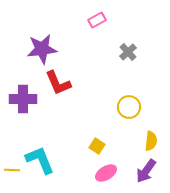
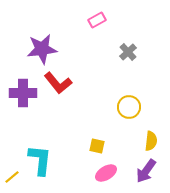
red L-shape: rotated 16 degrees counterclockwise
purple cross: moved 6 px up
yellow square: rotated 21 degrees counterclockwise
cyan L-shape: rotated 28 degrees clockwise
yellow line: moved 7 px down; rotated 42 degrees counterclockwise
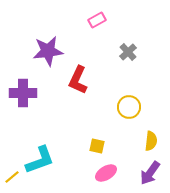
purple star: moved 6 px right, 2 px down
red L-shape: moved 20 px right, 3 px up; rotated 64 degrees clockwise
cyan L-shape: rotated 64 degrees clockwise
purple arrow: moved 4 px right, 2 px down
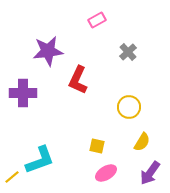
yellow semicircle: moved 9 px left, 1 px down; rotated 24 degrees clockwise
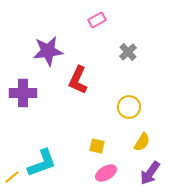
cyan L-shape: moved 2 px right, 3 px down
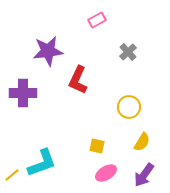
purple arrow: moved 6 px left, 2 px down
yellow line: moved 2 px up
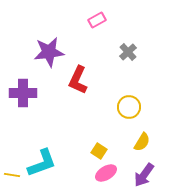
purple star: moved 1 px right, 1 px down
yellow square: moved 2 px right, 5 px down; rotated 21 degrees clockwise
yellow line: rotated 49 degrees clockwise
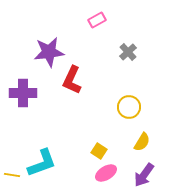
red L-shape: moved 6 px left
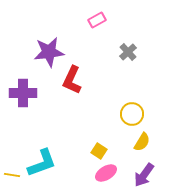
yellow circle: moved 3 px right, 7 px down
